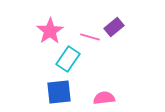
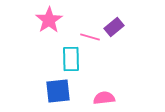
pink star: moved 1 px left, 11 px up
cyan rectangle: moved 3 px right; rotated 35 degrees counterclockwise
blue square: moved 1 px left, 1 px up
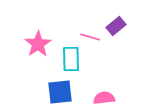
pink star: moved 11 px left, 24 px down
purple rectangle: moved 2 px right, 1 px up
blue square: moved 2 px right, 1 px down
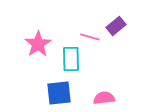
blue square: moved 1 px left, 1 px down
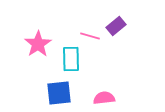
pink line: moved 1 px up
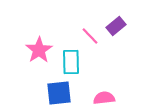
pink line: rotated 30 degrees clockwise
pink star: moved 1 px right, 6 px down
cyan rectangle: moved 3 px down
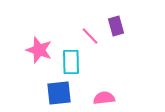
purple rectangle: rotated 66 degrees counterclockwise
pink star: rotated 20 degrees counterclockwise
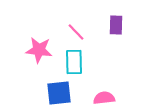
purple rectangle: moved 1 px up; rotated 18 degrees clockwise
pink line: moved 14 px left, 4 px up
pink star: rotated 12 degrees counterclockwise
cyan rectangle: moved 3 px right
